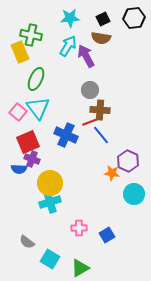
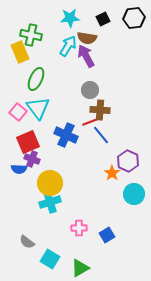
brown semicircle: moved 14 px left
orange star: rotated 28 degrees clockwise
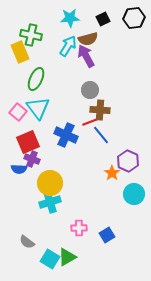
brown semicircle: moved 1 px right, 1 px down; rotated 24 degrees counterclockwise
green triangle: moved 13 px left, 11 px up
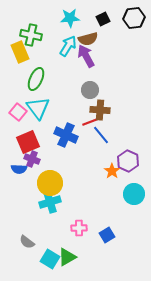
orange star: moved 2 px up
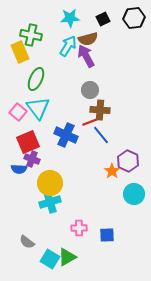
blue square: rotated 28 degrees clockwise
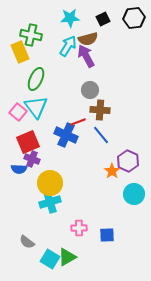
cyan triangle: moved 2 px left, 1 px up
red line: moved 12 px left
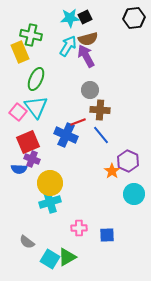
black square: moved 18 px left, 2 px up
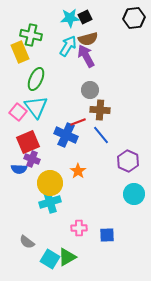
orange star: moved 34 px left
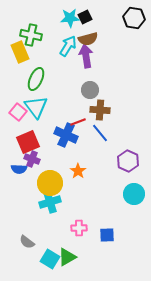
black hexagon: rotated 15 degrees clockwise
purple arrow: rotated 20 degrees clockwise
blue line: moved 1 px left, 2 px up
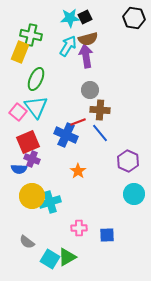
yellow rectangle: rotated 45 degrees clockwise
yellow circle: moved 18 px left, 13 px down
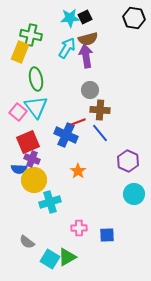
cyan arrow: moved 1 px left, 2 px down
green ellipse: rotated 35 degrees counterclockwise
yellow circle: moved 2 px right, 16 px up
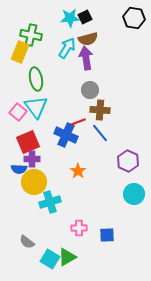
purple arrow: moved 2 px down
purple cross: rotated 21 degrees counterclockwise
yellow circle: moved 2 px down
